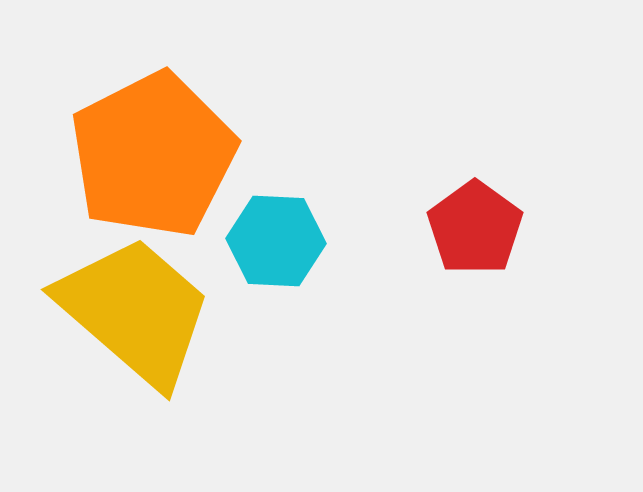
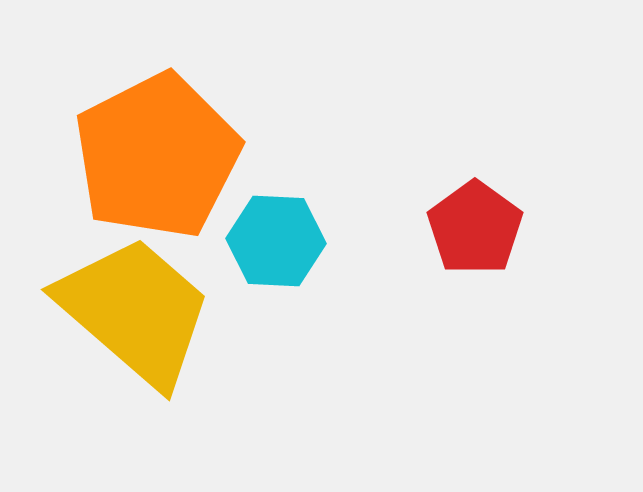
orange pentagon: moved 4 px right, 1 px down
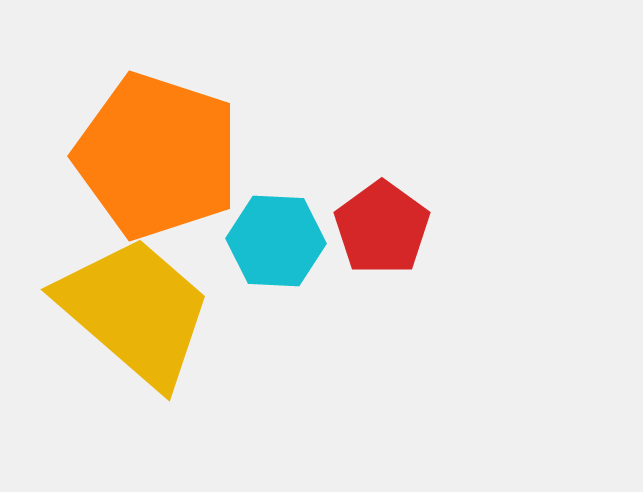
orange pentagon: rotated 27 degrees counterclockwise
red pentagon: moved 93 px left
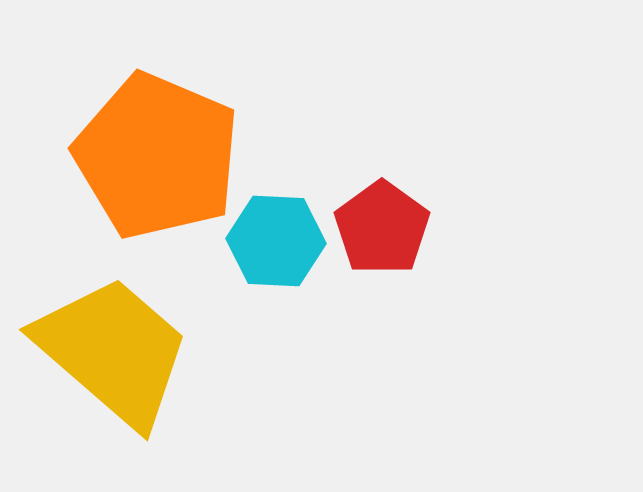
orange pentagon: rotated 5 degrees clockwise
yellow trapezoid: moved 22 px left, 40 px down
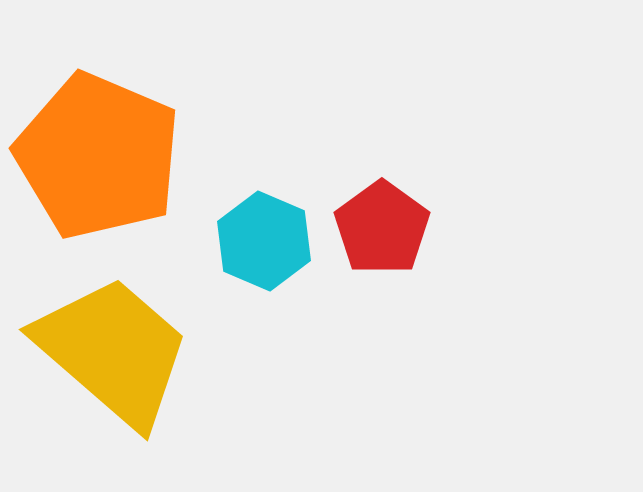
orange pentagon: moved 59 px left
cyan hexagon: moved 12 px left; rotated 20 degrees clockwise
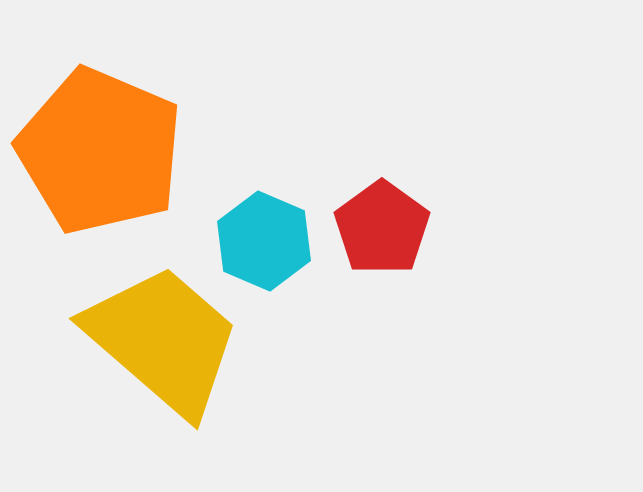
orange pentagon: moved 2 px right, 5 px up
yellow trapezoid: moved 50 px right, 11 px up
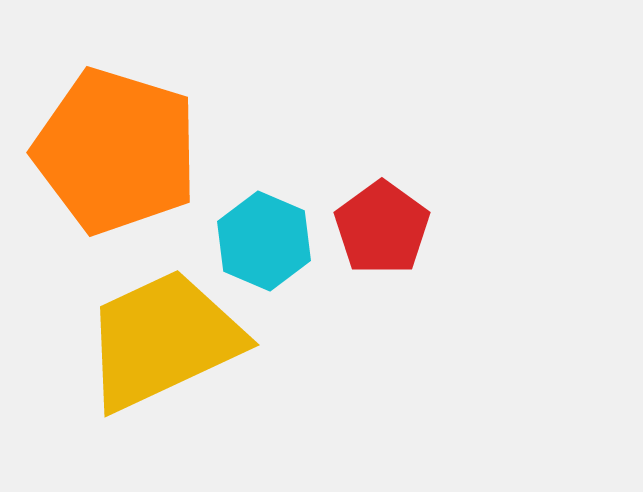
orange pentagon: moved 16 px right; rotated 6 degrees counterclockwise
yellow trapezoid: rotated 66 degrees counterclockwise
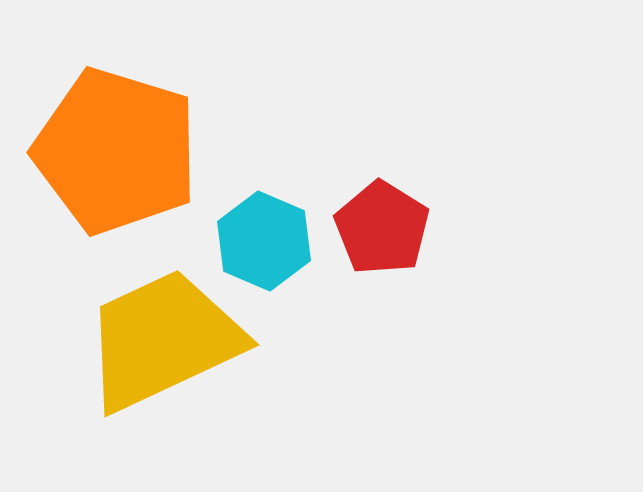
red pentagon: rotated 4 degrees counterclockwise
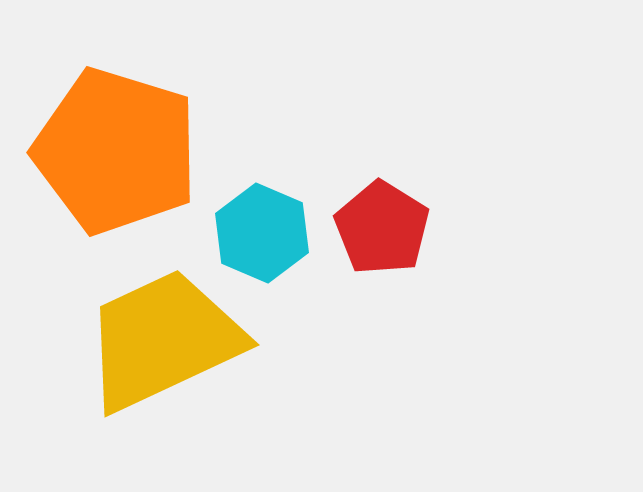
cyan hexagon: moved 2 px left, 8 px up
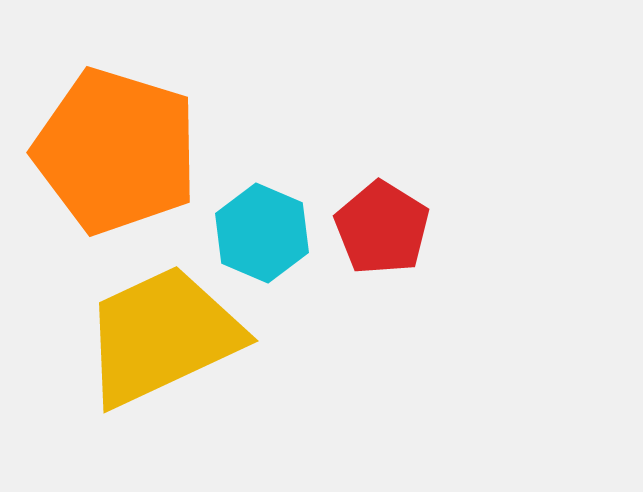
yellow trapezoid: moved 1 px left, 4 px up
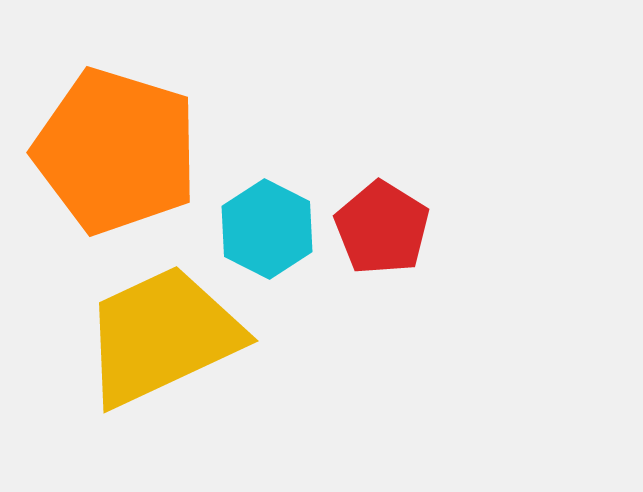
cyan hexagon: moved 5 px right, 4 px up; rotated 4 degrees clockwise
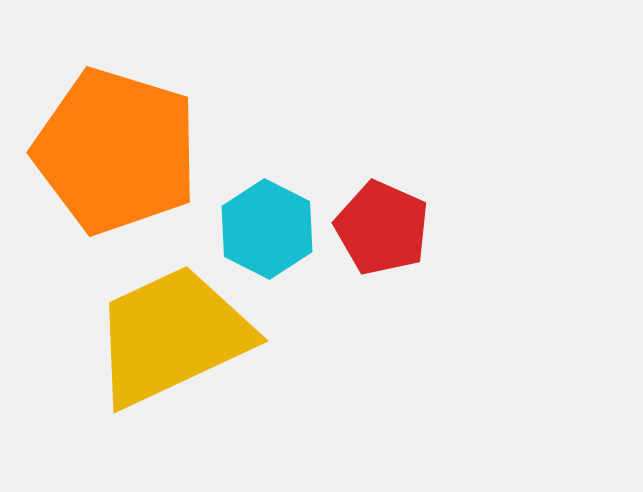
red pentagon: rotated 8 degrees counterclockwise
yellow trapezoid: moved 10 px right
